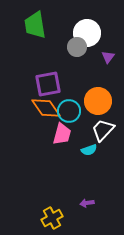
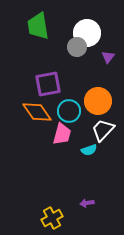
green trapezoid: moved 3 px right, 1 px down
orange diamond: moved 9 px left, 4 px down
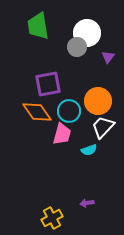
white trapezoid: moved 3 px up
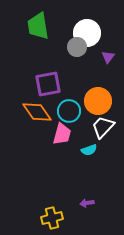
yellow cross: rotated 15 degrees clockwise
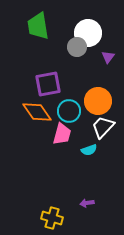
white circle: moved 1 px right
yellow cross: rotated 30 degrees clockwise
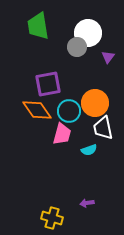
orange circle: moved 3 px left, 2 px down
orange diamond: moved 2 px up
white trapezoid: moved 1 px down; rotated 55 degrees counterclockwise
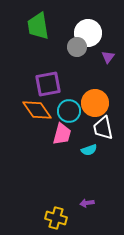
yellow cross: moved 4 px right
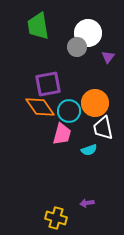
orange diamond: moved 3 px right, 3 px up
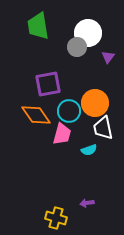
orange diamond: moved 4 px left, 8 px down
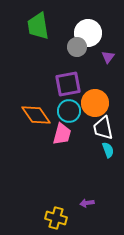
purple square: moved 20 px right
cyan semicircle: moved 19 px right; rotated 91 degrees counterclockwise
